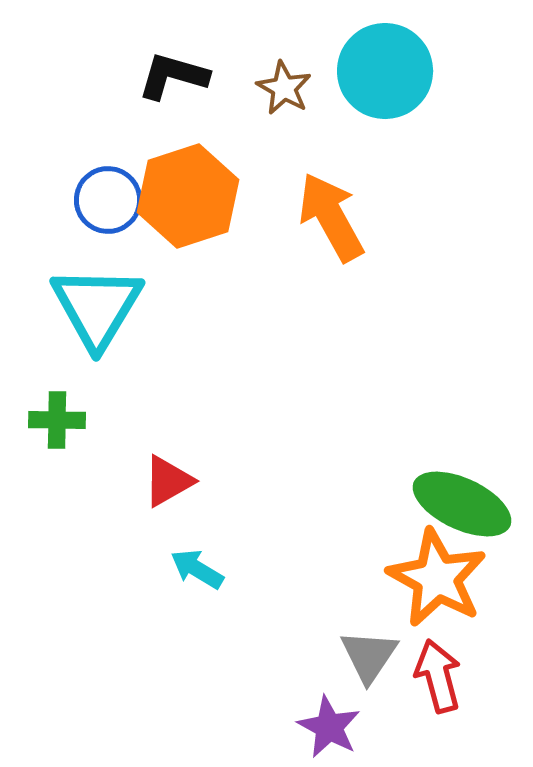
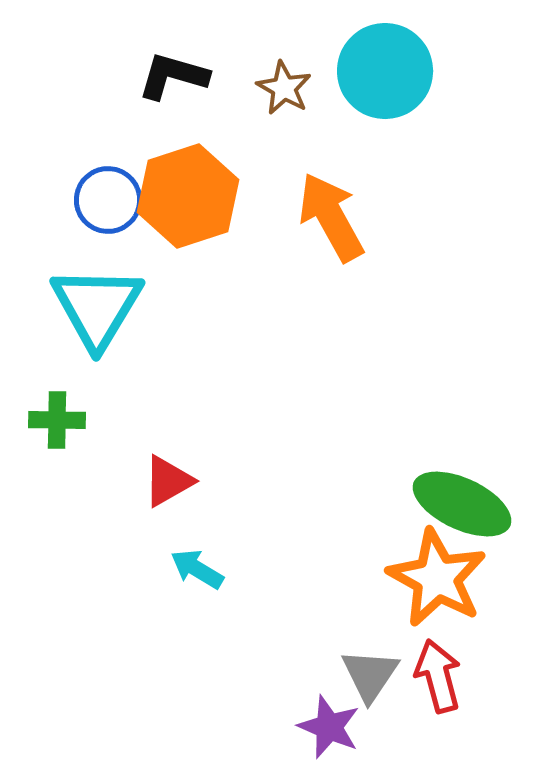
gray triangle: moved 1 px right, 19 px down
purple star: rotated 6 degrees counterclockwise
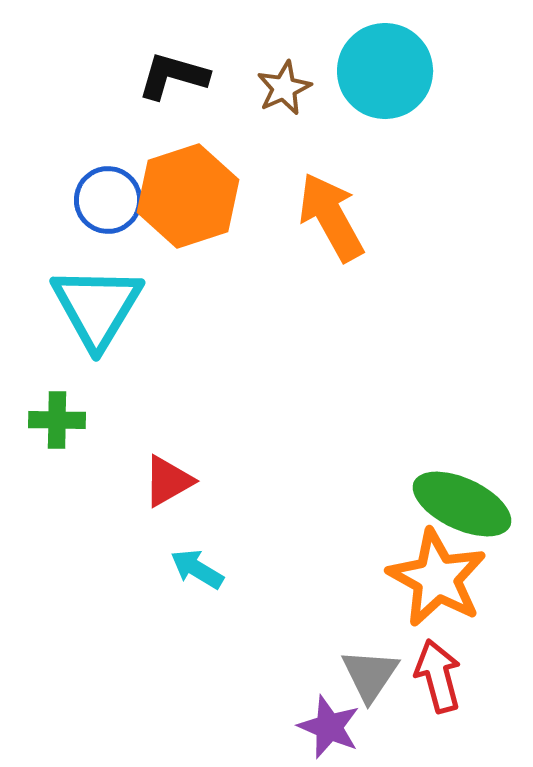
brown star: rotated 18 degrees clockwise
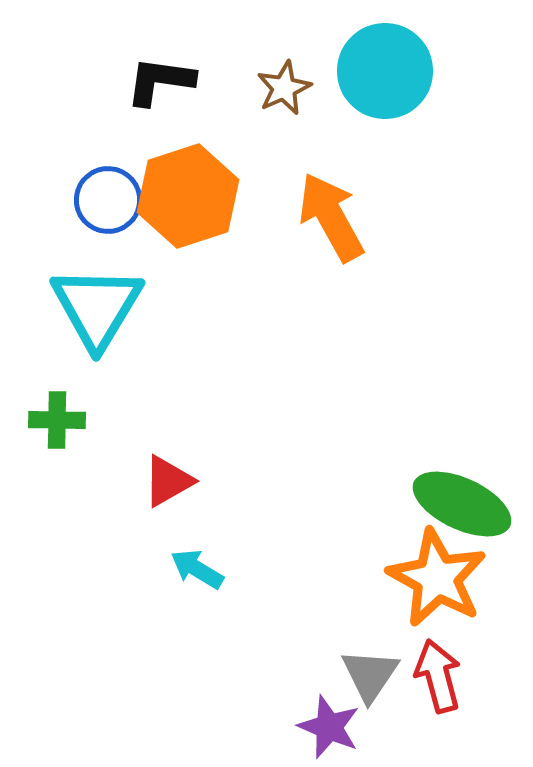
black L-shape: moved 13 px left, 5 px down; rotated 8 degrees counterclockwise
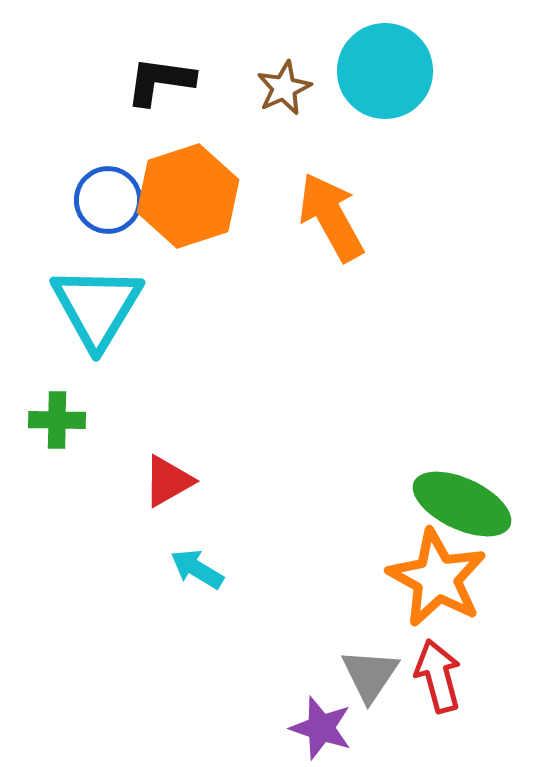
purple star: moved 8 px left, 1 px down; rotated 4 degrees counterclockwise
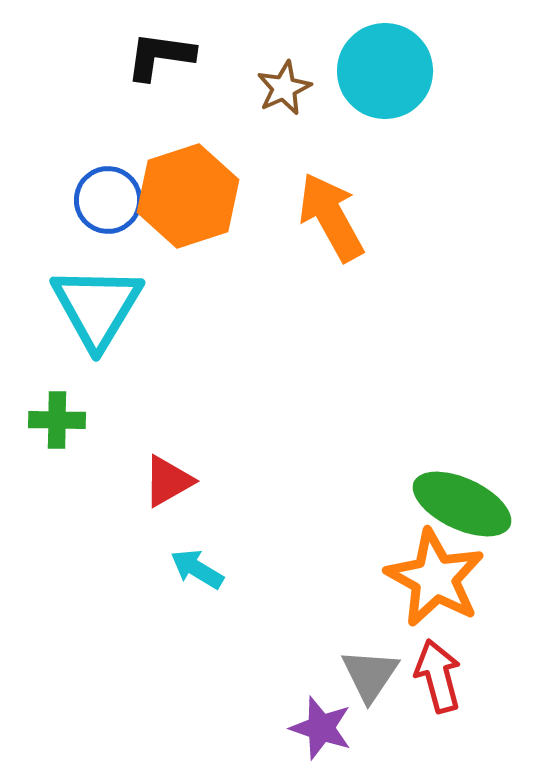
black L-shape: moved 25 px up
orange star: moved 2 px left
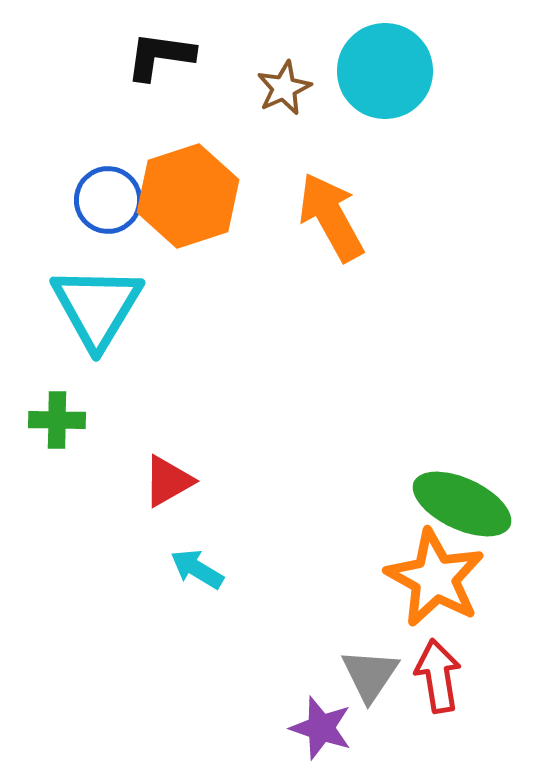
red arrow: rotated 6 degrees clockwise
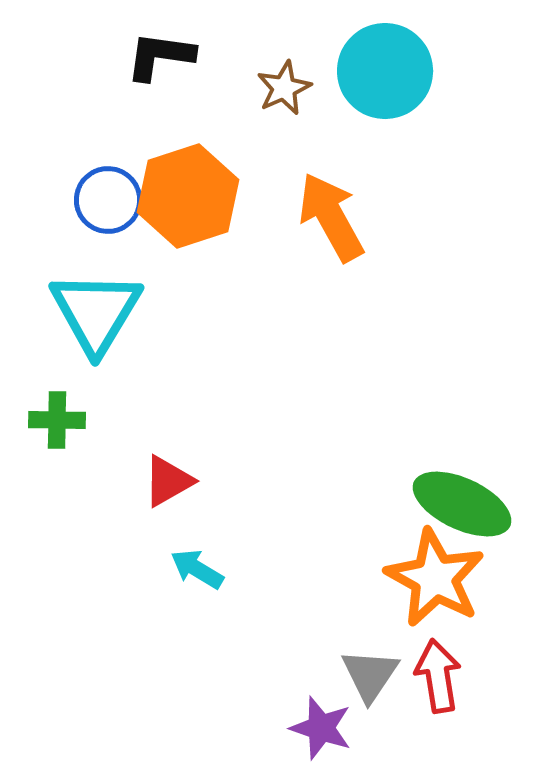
cyan triangle: moved 1 px left, 5 px down
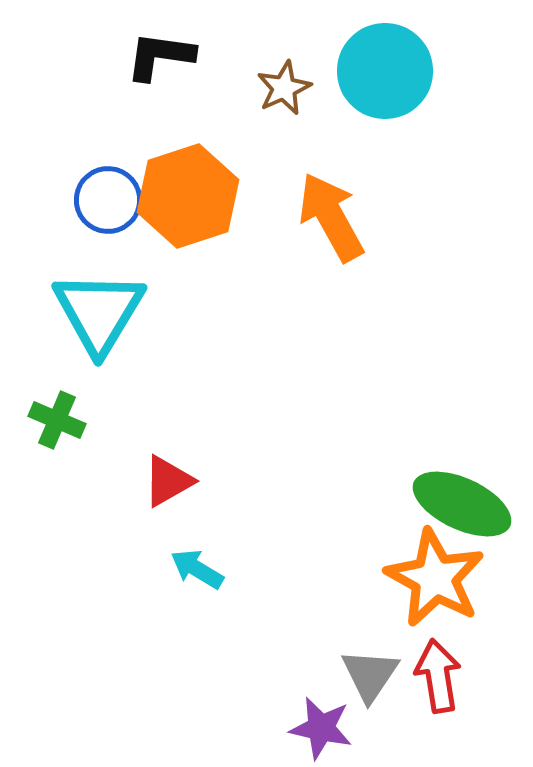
cyan triangle: moved 3 px right
green cross: rotated 22 degrees clockwise
purple star: rotated 6 degrees counterclockwise
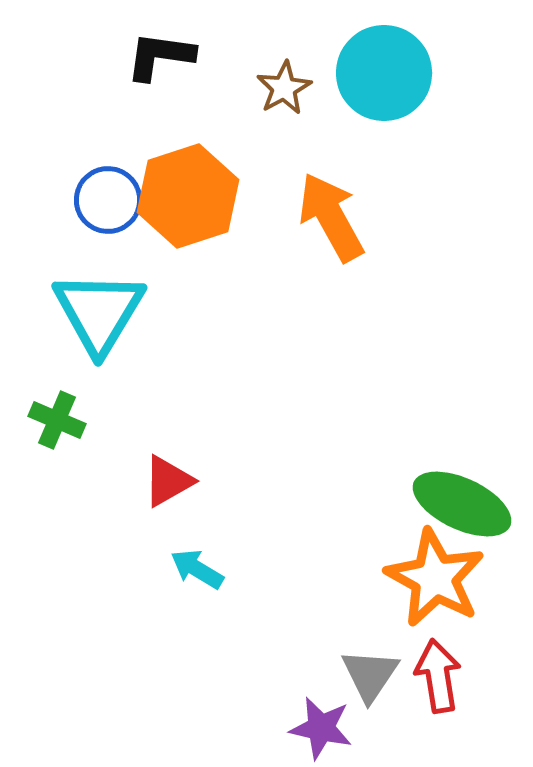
cyan circle: moved 1 px left, 2 px down
brown star: rotated 4 degrees counterclockwise
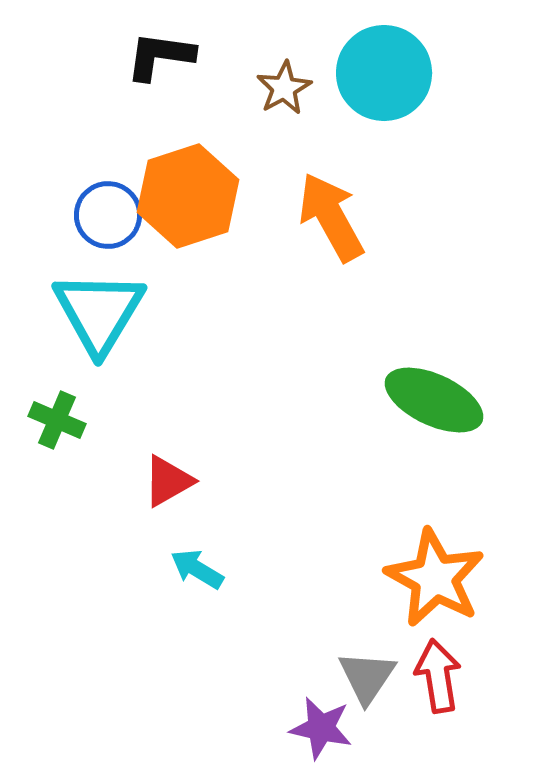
blue circle: moved 15 px down
green ellipse: moved 28 px left, 104 px up
gray triangle: moved 3 px left, 2 px down
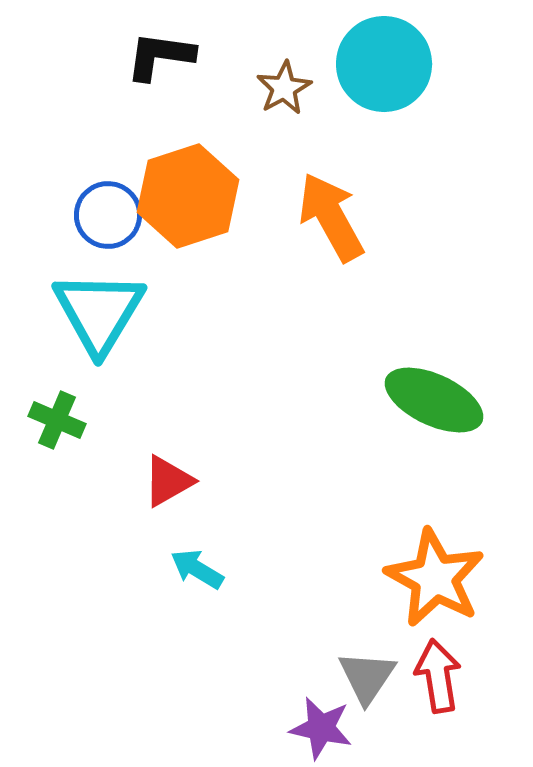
cyan circle: moved 9 px up
